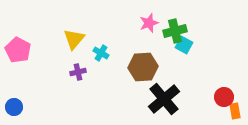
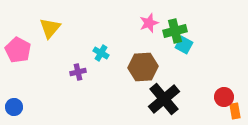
yellow triangle: moved 24 px left, 11 px up
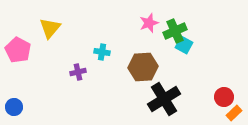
green cross: rotated 10 degrees counterclockwise
cyan cross: moved 1 px right, 1 px up; rotated 21 degrees counterclockwise
black cross: rotated 8 degrees clockwise
orange rectangle: moved 1 px left, 2 px down; rotated 56 degrees clockwise
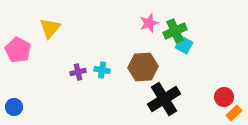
cyan cross: moved 18 px down
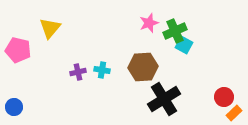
pink pentagon: rotated 15 degrees counterclockwise
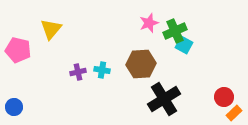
yellow triangle: moved 1 px right, 1 px down
brown hexagon: moved 2 px left, 3 px up
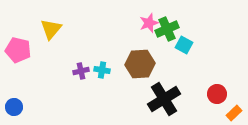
green cross: moved 8 px left, 2 px up
brown hexagon: moved 1 px left
purple cross: moved 3 px right, 1 px up
red circle: moved 7 px left, 3 px up
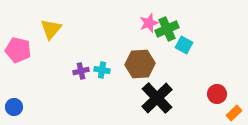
black cross: moved 7 px left, 1 px up; rotated 12 degrees counterclockwise
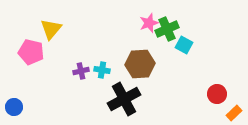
pink pentagon: moved 13 px right, 2 px down
black cross: moved 33 px left, 1 px down; rotated 16 degrees clockwise
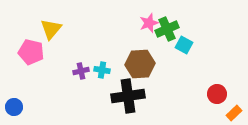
black cross: moved 4 px right, 3 px up; rotated 20 degrees clockwise
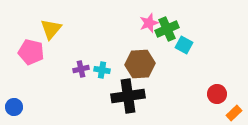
purple cross: moved 2 px up
